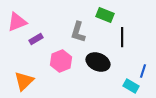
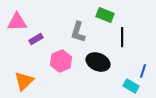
pink triangle: rotated 20 degrees clockwise
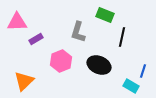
black line: rotated 12 degrees clockwise
black ellipse: moved 1 px right, 3 px down
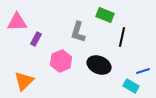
purple rectangle: rotated 32 degrees counterclockwise
blue line: rotated 56 degrees clockwise
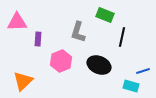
purple rectangle: moved 2 px right; rotated 24 degrees counterclockwise
orange triangle: moved 1 px left
cyan rectangle: rotated 14 degrees counterclockwise
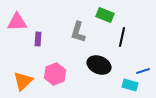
pink hexagon: moved 6 px left, 13 px down
cyan rectangle: moved 1 px left, 1 px up
